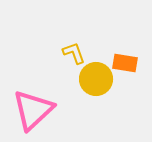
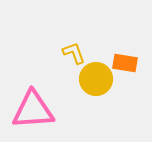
pink triangle: rotated 39 degrees clockwise
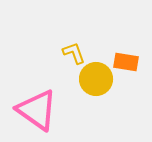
orange rectangle: moved 1 px right, 1 px up
pink triangle: moved 4 px right; rotated 39 degrees clockwise
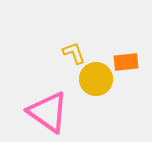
orange rectangle: rotated 15 degrees counterclockwise
pink triangle: moved 11 px right, 2 px down
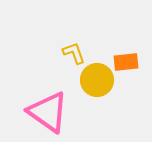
yellow circle: moved 1 px right, 1 px down
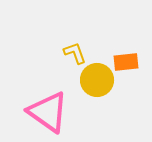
yellow L-shape: moved 1 px right
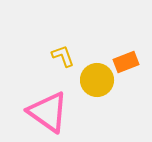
yellow L-shape: moved 12 px left, 3 px down
orange rectangle: rotated 15 degrees counterclockwise
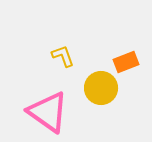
yellow circle: moved 4 px right, 8 px down
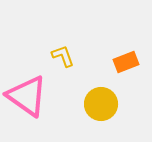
yellow circle: moved 16 px down
pink triangle: moved 21 px left, 16 px up
